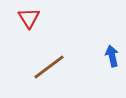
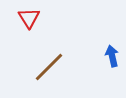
brown line: rotated 8 degrees counterclockwise
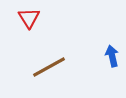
brown line: rotated 16 degrees clockwise
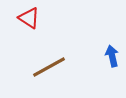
red triangle: rotated 25 degrees counterclockwise
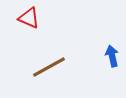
red triangle: rotated 10 degrees counterclockwise
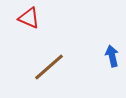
brown line: rotated 12 degrees counterclockwise
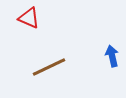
brown line: rotated 16 degrees clockwise
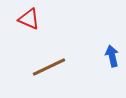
red triangle: moved 1 px down
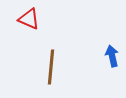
brown line: moved 2 px right; rotated 60 degrees counterclockwise
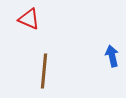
brown line: moved 7 px left, 4 px down
